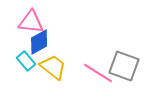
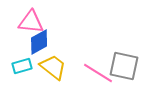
cyan rectangle: moved 4 px left, 5 px down; rotated 66 degrees counterclockwise
gray square: rotated 8 degrees counterclockwise
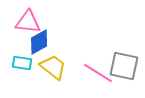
pink triangle: moved 3 px left
cyan rectangle: moved 3 px up; rotated 24 degrees clockwise
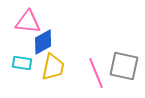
blue diamond: moved 4 px right
yellow trapezoid: rotated 64 degrees clockwise
pink line: moved 2 px left; rotated 36 degrees clockwise
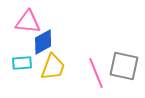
cyan rectangle: rotated 12 degrees counterclockwise
yellow trapezoid: rotated 8 degrees clockwise
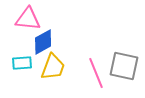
pink triangle: moved 3 px up
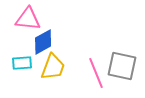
gray square: moved 2 px left
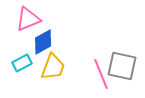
pink triangle: rotated 28 degrees counterclockwise
cyan rectangle: rotated 24 degrees counterclockwise
pink line: moved 5 px right, 1 px down
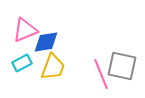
pink triangle: moved 3 px left, 11 px down
blue diamond: moved 3 px right; rotated 20 degrees clockwise
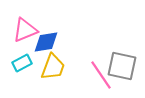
pink line: moved 1 px down; rotated 12 degrees counterclockwise
